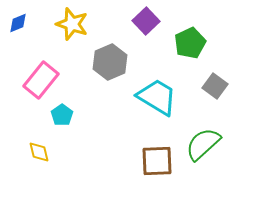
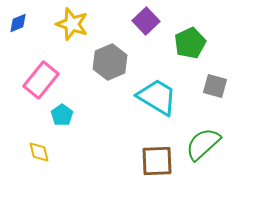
gray square: rotated 20 degrees counterclockwise
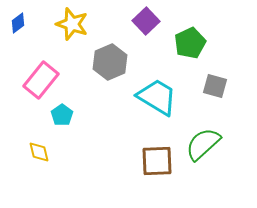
blue diamond: rotated 15 degrees counterclockwise
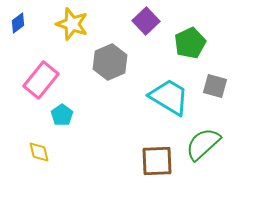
cyan trapezoid: moved 12 px right
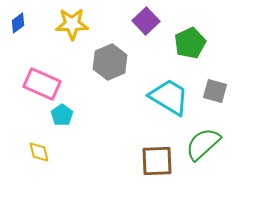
yellow star: rotated 20 degrees counterclockwise
pink rectangle: moved 1 px right, 4 px down; rotated 75 degrees clockwise
gray square: moved 5 px down
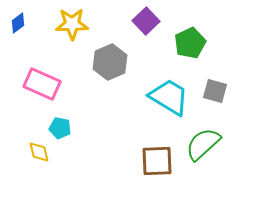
cyan pentagon: moved 2 px left, 13 px down; rotated 25 degrees counterclockwise
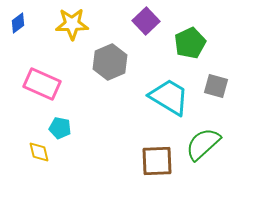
gray square: moved 1 px right, 5 px up
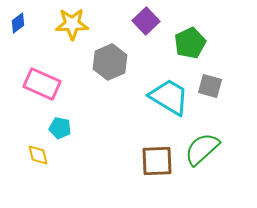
gray square: moved 6 px left
green semicircle: moved 1 px left, 5 px down
yellow diamond: moved 1 px left, 3 px down
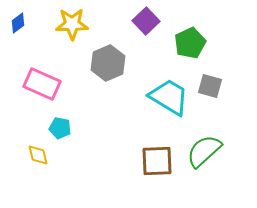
gray hexagon: moved 2 px left, 1 px down
green semicircle: moved 2 px right, 2 px down
